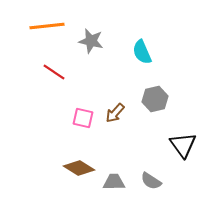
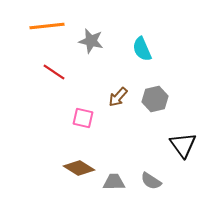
cyan semicircle: moved 3 px up
brown arrow: moved 3 px right, 16 px up
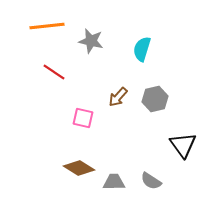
cyan semicircle: rotated 40 degrees clockwise
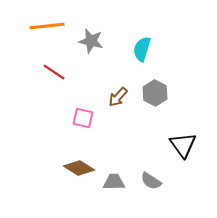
gray hexagon: moved 6 px up; rotated 20 degrees counterclockwise
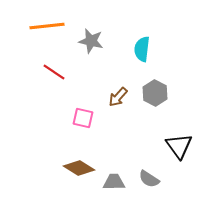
cyan semicircle: rotated 10 degrees counterclockwise
black triangle: moved 4 px left, 1 px down
gray semicircle: moved 2 px left, 2 px up
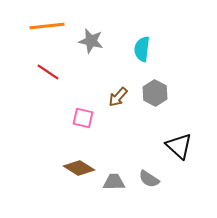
red line: moved 6 px left
black triangle: rotated 12 degrees counterclockwise
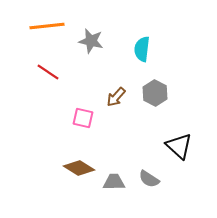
brown arrow: moved 2 px left
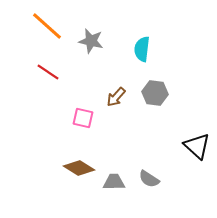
orange line: rotated 48 degrees clockwise
gray hexagon: rotated 20 degrees counterclockwise
black triangle: moved 18 px right
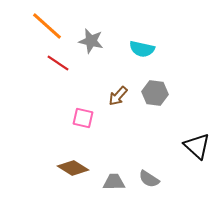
cyan semicircle: rotated 85 degrees counterclockwise
red line: moved 10 px right, 9 px up
brown arrow: moved 2 px right, 1 px up
brown diamond: moved 6 px left
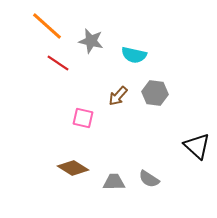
cyan semicircle: moved 8 px left, 6 px down
